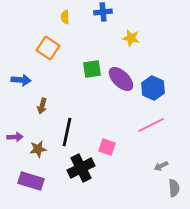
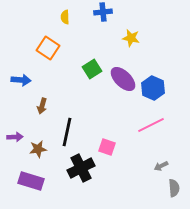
green square: rotated 24 degrees counterclockwise
purple ellipse: moved 2 px right
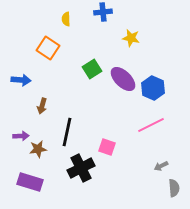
yellow semicircle: moved 1 px right, 2 px down
purple arrow: moved 6 px right, 1 px up
purple rectangle: moved 1 px left, 1 px down
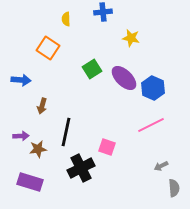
purple ellipse: moved 1 px right, 1 px up
black line: moved 1 px left
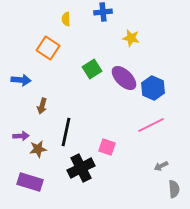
gray semicircle: moved 1 px down
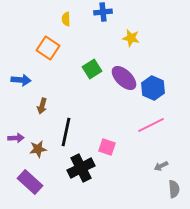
purple arrow: moved 5 px left, 2 px down
purple rectangle: rotated 25 degrees clockwise
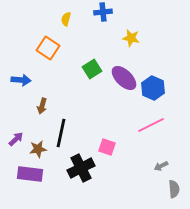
yellow semicircle: rotated 16 degrees clockwise
black line: moved 5 px left, 1 px down
purple arrow: moved 1 px down; rotated 42 degrees counterclockwise
purple rectangle: moved 8 px up; rotated 35 degrees counterclockwise
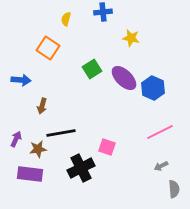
pink line: moved 9 px right, 7 px down
black line: rotated 68 degrees clockwise
purple arrow: rotated 21 degrees counterclockwise
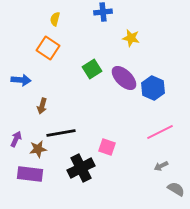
yellow semicircle: moved 11 px left
gray semicircle: moved 2 px right; rotated 54 degrees counterclockwise
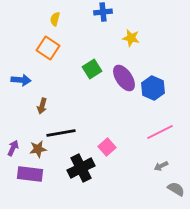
purple ellipse: rotated 12 degrees clockwise
purple arrow: moved 3 px left, 9 px down
pink square: rotated 30 degrees clockwise
